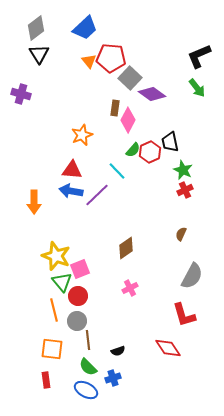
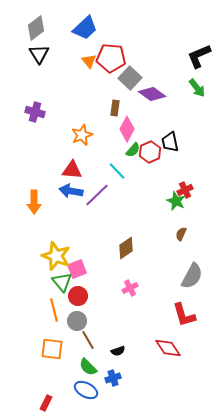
purple cross at (21, 94): moved 14 px right, 18 px down
pink diamond at (128, 120): moved 1 px left, 9 px down
green star at (183, 170): moved 7 px left, 31 px down
pink square at (80, 269): moved 3 px left
brown line at (88, 340): rotated 24 degrees counterclockwise
red rectangle at (46, 380): moved 23 px down; rotated 35 degrees clockwise
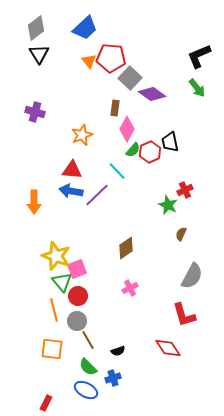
green star at (176, 201): moved 8 px left, 4 px down
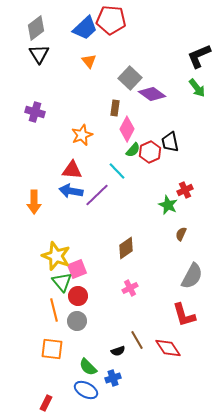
red pentagon at (111, 58): moved 38 px up
brown line at (88, 340): moved 49 px right
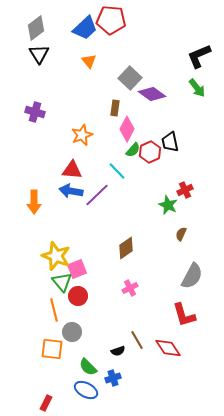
gray circle at (77, 321): moved 5 px left, 11 px down
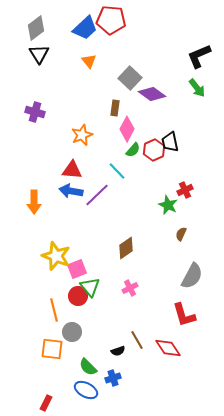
red hexagon at (150, 152): moved 4 px right, 2 px up
green triangle at (62, 282): moved 28 px right, 5 px down
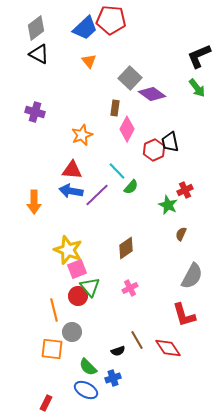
black triangle at (39, 54): rotated 30 degrees counterclockwise
green semicircle at (133, 150): moved 2 px left, 37 px down
yellow star at (56, 256): moved 12 px right, 6 px up
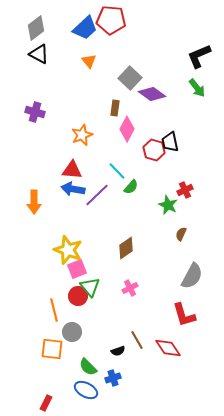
red hexagon at (154, 150): rotated 20 degrees counterclockwise
blue arrow at (71, 191): moved 2 px right, 2 px up
